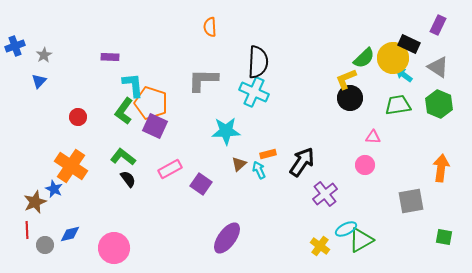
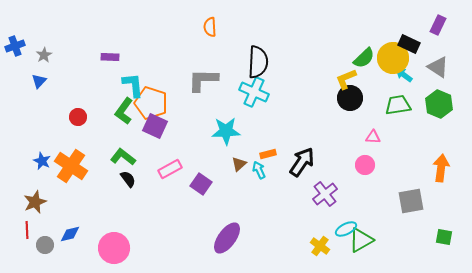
blue star at (54, 189): moved 12 px left, 28 px up
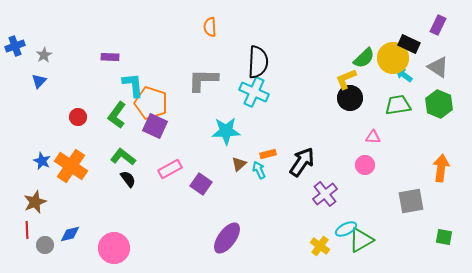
green L-shape at (124, 111): moved 7 px left, 4 px down
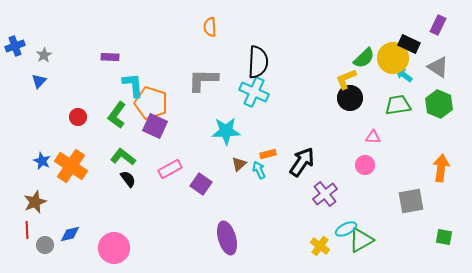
purple ellipse at (227, 238): rotated 52 degrees counterclockwise
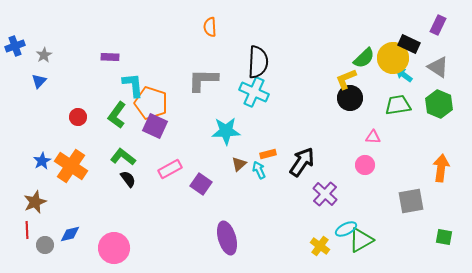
blue star at (42, 161): rotated 18 degrees clockwise
purple cross at (325, 194): rotated 10 degrees counterclockwise
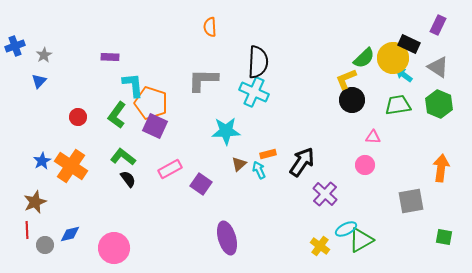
black circle at (350, 98): moved 2 px right, 2 px down
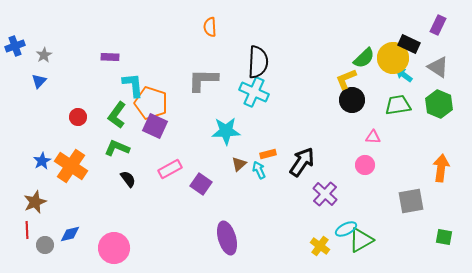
green L-shape at (123, 157): moved 6 px left, 9 px up; rotated 15 degrees counterclockwise
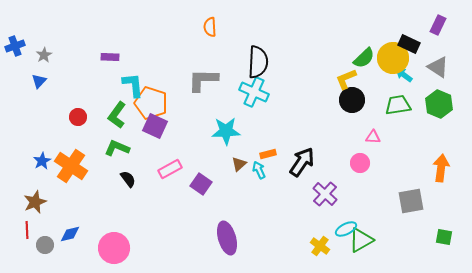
pink circle at (365, 165): moved 5 px left, 2 px up
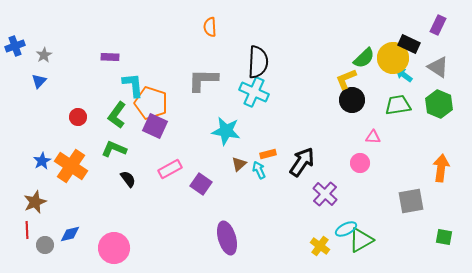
cyan star at (226, 131): rotated 12 degrees clockwise
green L-shape at (117, 148): moved 3 px left, 1 px down
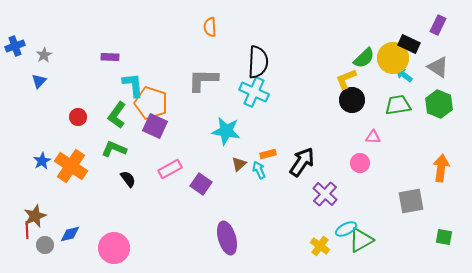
brown star at (35, 202): moved 14 px down
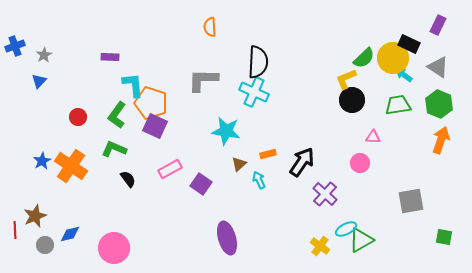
orange arrow at (441, 168): moved 28 px up; rotated 12 degrees clockwise
cyan arrow at (259, 170): moved 10 px down
red line at (27, 230): moved 12 px left
